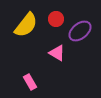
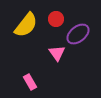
purple ellipse: moved 2 px left, 3 px down
pink triangle: rotated 24 degrees clockwise
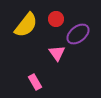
pink rectangle: moved 5 px right
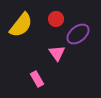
yellow semicircle: moved 5 px left
pink rectangle: moved 2 px right, 3 px up
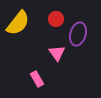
yellow semicircle: moved 3 px left, 2 px up
purple ellipse: rotated 35 degrees counterclockwise
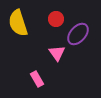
yellow semicircle: rotated 124 degrees clockwise
purple ellipse: rotated 25 degrees clockwise
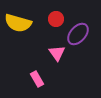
yellow semicircle: rotated 56 degrees counterclockwise
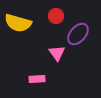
red circle: moved 3 px up
pink rectangle: rotated 63 degrees counterclockwise
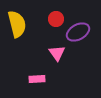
red circle: moved 3 px down
yellow semicircle: moved 1 px left, 1 px down; rotated 120 degrees counterclockwise
purple ellipse: moved 2 px up; rotated 20 degrees clockwise
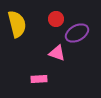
purple ellipse: moved 1 px left, 1 px down
pink triangle: rotated 36 degrees counterclockwise
pink rectangle: moved 2 px right
